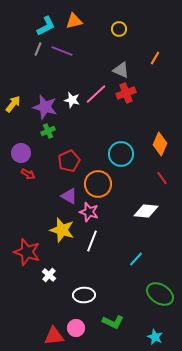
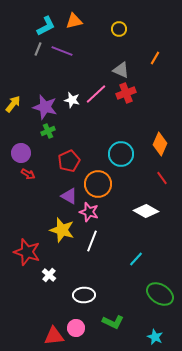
white diamond: rotated 25 degrees clockwise
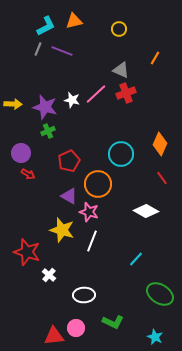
yellow arrow: rotated 54 degrees clockwise
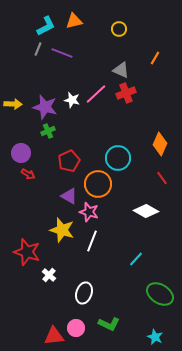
purple line: moved 2 px down
cyan circle: moved 3 px left, 4 px down
white ellipse: moved 2 px up; rotated 70 degrees counterclockwise
green L-shape: moved 4 px left, 2 px down
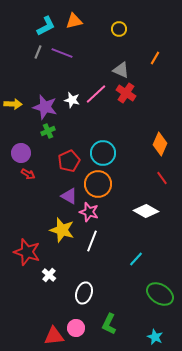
gray line: moved 3 px down
red cross: rotated 36 degrees counterclockwise
cyan circle: moved 15 px left, 5 px up
green L-shape: rotated 90 degrees clockwise
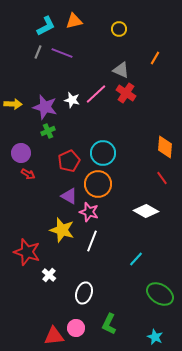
orange diamond: moved 5 px right, 3 px down; rotated 20 degrees counterclockwise
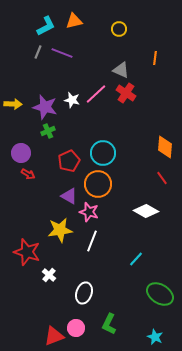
orange line: rotated 24 degrees counterclockwise
yellow star: moved 2 px left; rotated 25 degrees counterclockwise
red triangle: rotated 15 degrees counterclockwise
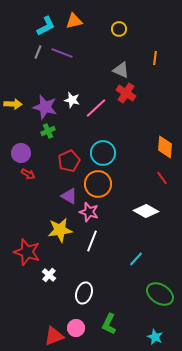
pink line: moved 14 px down
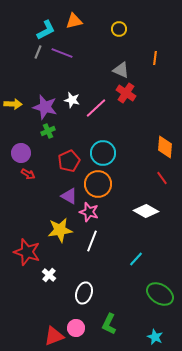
cyan L-shape: moved 4 px down
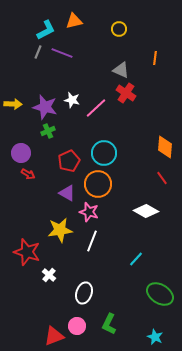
cyan circle: moved 1 px right
purple triangle: moved 2 px left, 3 px up
pink circle: moved 1 px right, 2 px up
